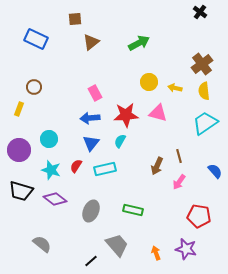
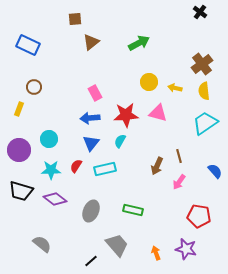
blue rectangle: moved 8 px left, 6 px down
cyan star: rotated 18 degrees counterclockwise
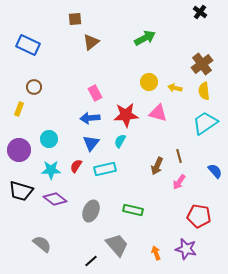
green arrow: moved 6 px right, 5 px up
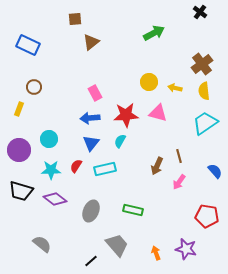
green arrow: moved 9 px right, 5 px up
red pentagon: moved 8 px right
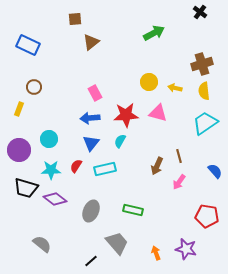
brown cross: rotated 20 degrees clockwise
black trapezoid: moved 5 px right, 3 px up
gray trapezoid: moved 2 px up
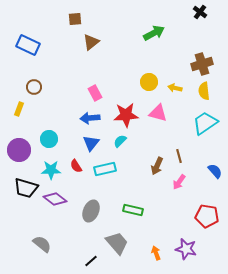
cyan semicircle: rotated 16 degrees clockwise
red semicircle: rotated 64 degrees counterclockwise
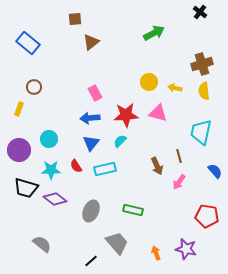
blue rectangle: moved 2 px up; rotated 15 degrees clockwise
cyan trapezoid: moved 4 px left, 9 px down; rotated 44 degrees counterclockwise
brown arrow: rotated 48 degrees counterclockwise
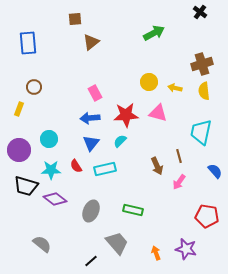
blue rectangle: rotated 45 degrees clockwise
black trapezoid: moved 2 px up
